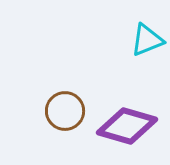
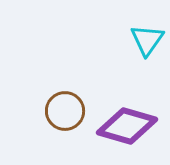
cyan triangle: rotated 33 degrees counterclockwise
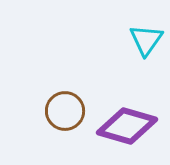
cyan triangle: moved 1 px left
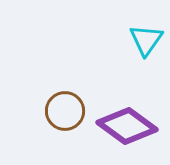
purple diamond: rotated 20 degrees clockwise
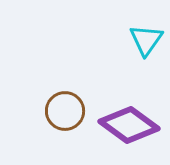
purple diamond: moved 2 px right, 1 px up
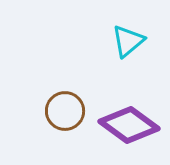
cyan triangle: moved 18 px left, 1 px down; rotated 15 degrees clockwise
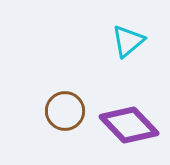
purple diamond: rotated 10 degrees clockwise
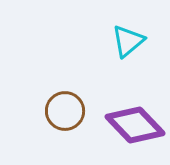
purple diamond: moved 6 px right
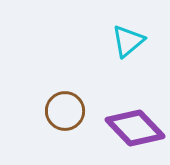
purple diamond: moved 3 px down
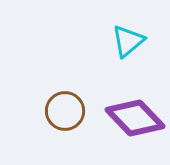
purple diamond: moved 10 px up
